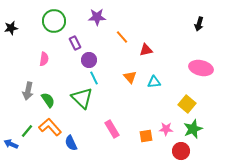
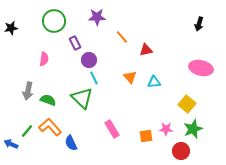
green semicircle: rotated 35 degrees counterclockwise
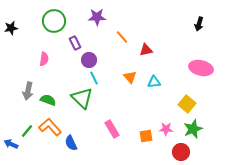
red circle: moved 1 px down
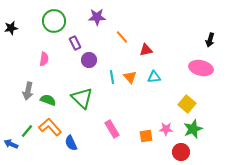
black arrow: moved 11 px right, 16 px down
cyan line: moved 18 px right, 1 px up; rotated 16 degrees clockwise
cyan triangle: moved 5 px up
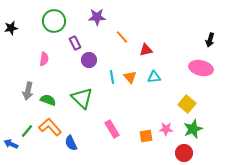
red circle: moved 3 px right, 1 px down
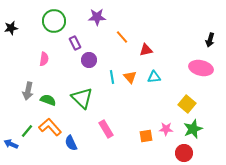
pink rectangle: moved 6 px left
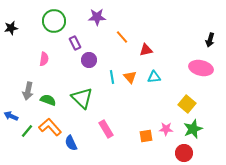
blue arrow: moved 28 px up
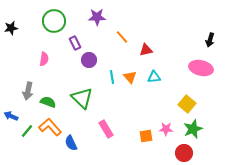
green semicircle: moved 2 px down
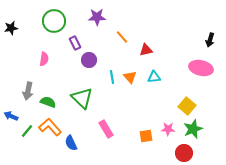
yellow square: moved 2 px down
pink star: moved 2 px right
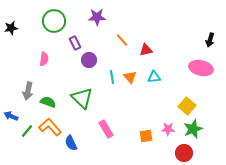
orange line: moved 3 px down
